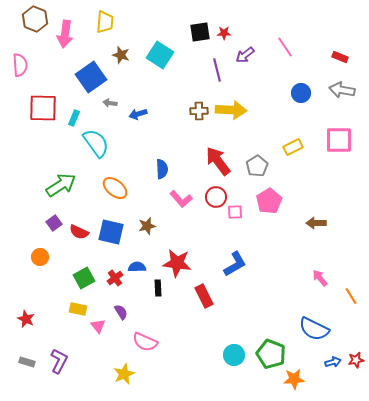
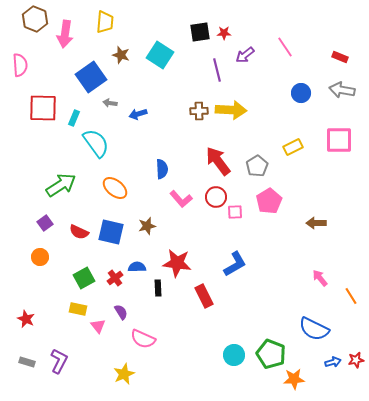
purple square at (54, 223): moved 9 px left
pink semicircle at (145, 342): moved 2 px left, 3 px up
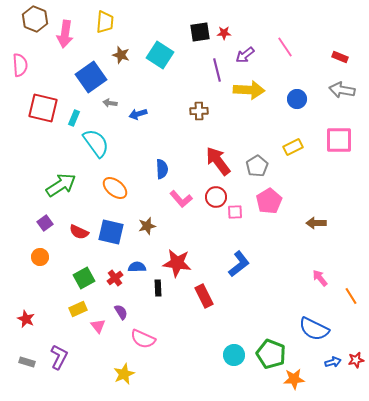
blue circle at (301, 93): moved 4 px left, 6 px down
red square at (43, 108): rotated 12 degrees clockwise
yellow arrow at (231, 110): moved 18 px right, 20 px up
blue L-shape at (235, 264): moved 4 px right; rotated 8 degrees counterclockwise
yellow rectangle at (78, 309): rotated 36 degrees counterclockwise
purple L-shape at (59, 361): moved 4 px up
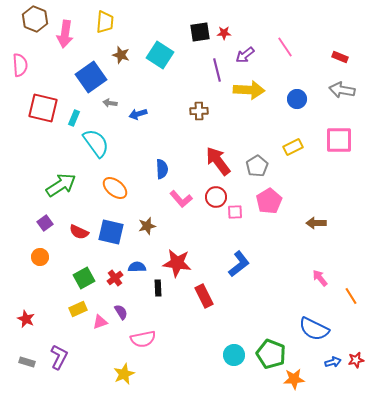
pink triangle at (98, 326): moved 2 px right, 4 px up; rotated 49 degrees clockwise
pink semicircle at (143, 339): rotated 35 degrees counterclockwise
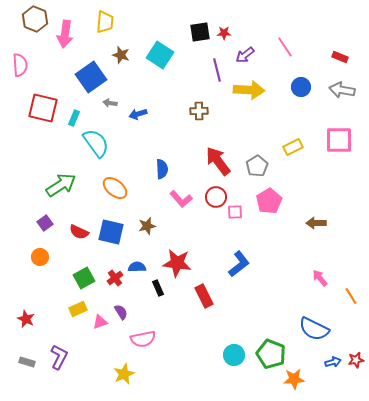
blue circle at (297, 99): moved 4 px right, 12 px up
black rectangle at (158, 288): rotated 21 degrees counterclockwise
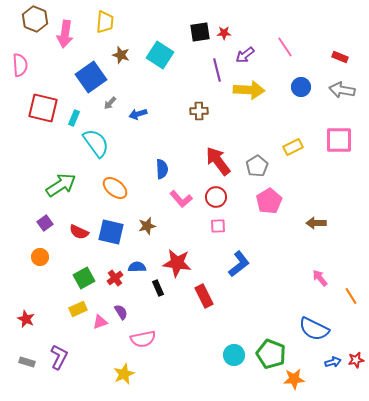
gray arrow at (110, 103): rotated 56 degrees counterclockwise
pink square at (235, 212): moved 17 px left, 14 px down
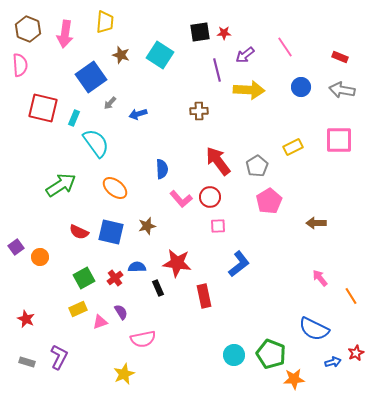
brown hexagon at (35, 19): moved 7 px left, 10 px down
red circle at (216, 197): moved 6 px left
purple square at (45, 223): moved 29 px left, 24 px down
red rectangle at (204, 296): rotated 15 degrees clockwise
red star at (356, 360): moved 7 px up; rotated 14 degrees counterclockwise
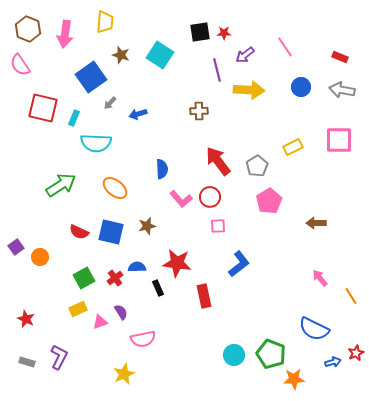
pink semicircle at (20, 65): rotated 150 degrees clockwise
cyan semicircle at (96, 143): rotated 128 degrees clockwise
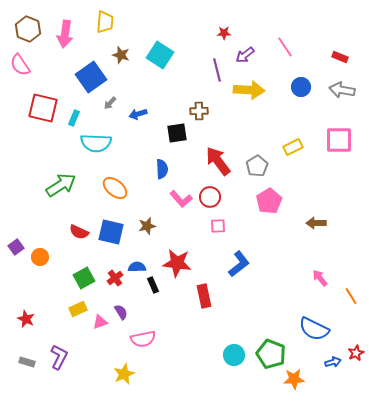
black square at (200, 32): moved 23 px left, 101 px down
black rectangle at (158, 288): moved 5 px left, 3 px up
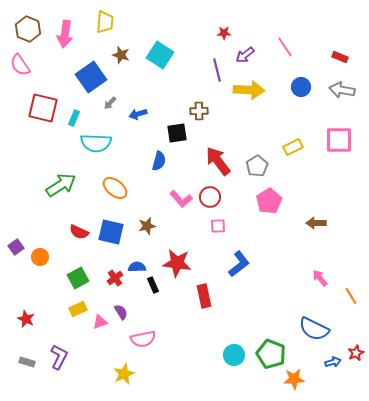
blue semicircle at (162, 169): moved 3 px left, 8 px up; rotated 18 degrees clockwise
green square at (84, 278): moved 6 px left
